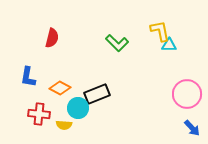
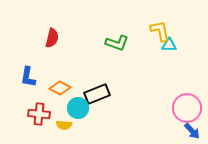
green L-shape: rotated 25 degrees counterclockwise
pink circle: moved 14 px down
blue arrow: moved 3 px down
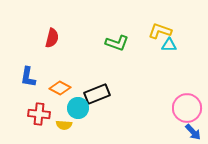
yellow L-shape: rotated 60 degrees counterclockwise
blue arrow: moved 1 px right, 1 px down
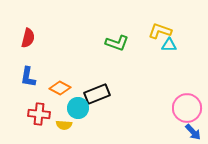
red semicircle: moved 24 px left
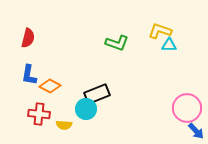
blue L-shape: moved 1 px right, 2 px up
orange diamond: moved 10 px left, 2 px up
cyan circle: moved 8 px right, 1 px down
blue arrow: moved 3 px right, 1 px up
